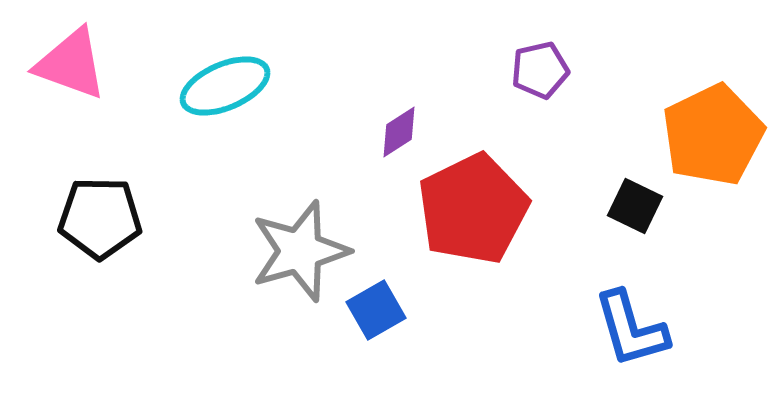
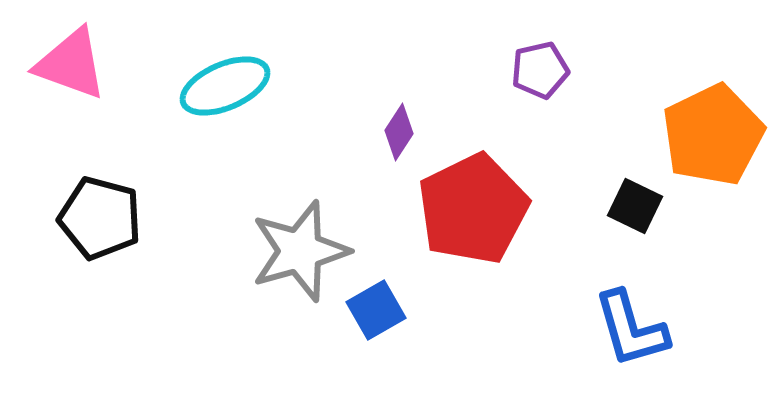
purple diamond: rotated 24 degrees counterclockwise
black pentagon: rotated 14 degrees clockwise
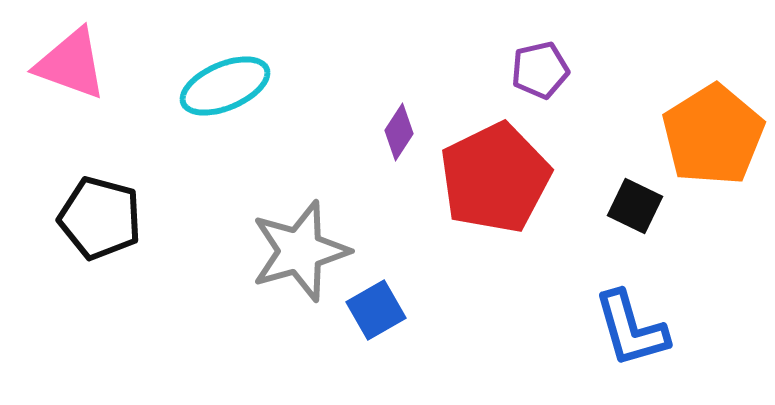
orange pentagon: rotated 6 degrees counterclockwise
red pentagon: moved 22 px right, 31 px up
